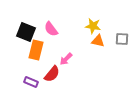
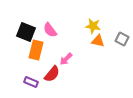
pink semicircle: moved 1 px left, 1 px down
gray square: rotated 24 degrees clockwise
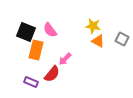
orange triangle: rotated 16 degrees clockwise
pink arrow: moved 1 px left
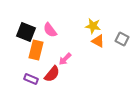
purple rectangle: moved 3 px up
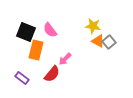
gray square: moved 13 px left, 3 px down; rotated 24 degrees clockwise
purple rectangle: moved 9 px left, 1 px up; rotated 16 degrees clockwise
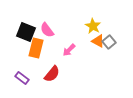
yellow star: rotated 21 degrees clockwise
pink semicircle: moved 3 px left
orange rectangle: moved 2 px up
pink arrow: moved 4 px right, 9 px up
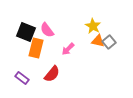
orange triangle: rotated 16 degrees counterclockwise
pink arrow: moved 1 px left, 1 px up
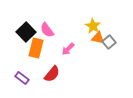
black square: rotated 24 degrees clockwise
orange triangle: moved 3 px up
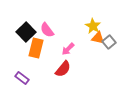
red semicircle: moved 11 px right, 5 px up
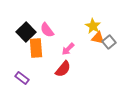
orange rectangle: rotated 18 degrees counterclockwise
